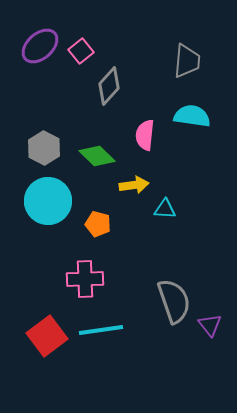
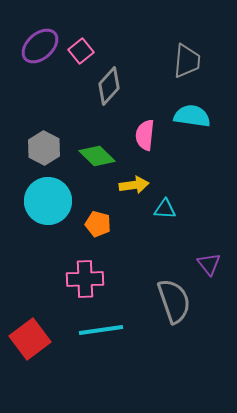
purple triangle: moved 1 px left, 61 px up
red square: moved 17 px left, 3 px down
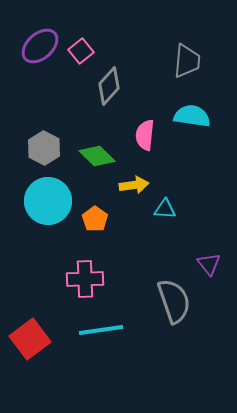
orange pentagon: moved 3 px left, 5 px up; rotated 20 degrees clockwise
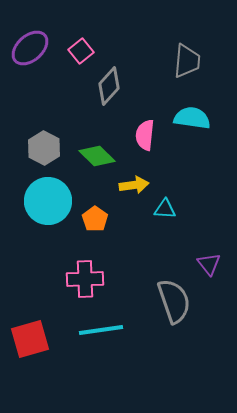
purple ellipse: moved 10 px left, 2 px down
cyan semicircle: moved 2 px down
red square: rotated 21 degrees clockwise
